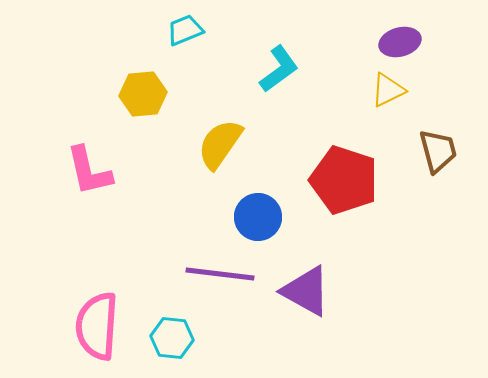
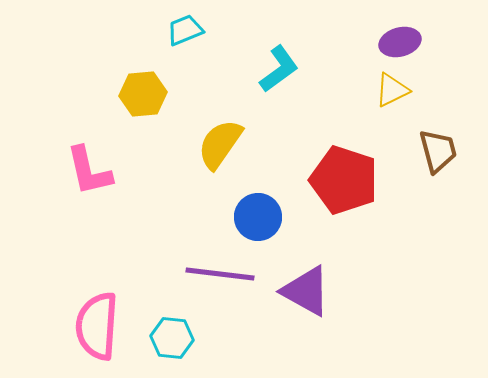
yellow triangle: moved 4 px right
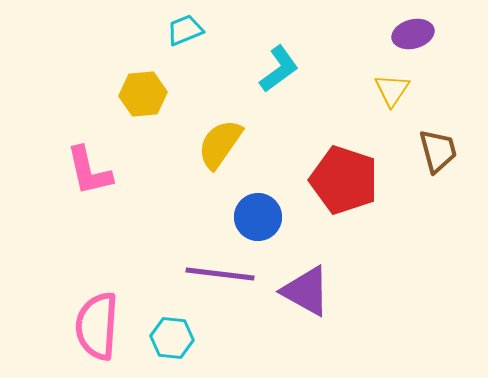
purple ellipse: moved 13 px right, 8 px up
yellow triangle: rotated 30 degrees counterclockwise
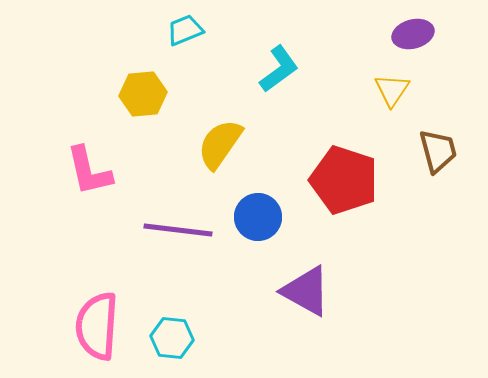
purple line: moved 42 px left, 44 px up
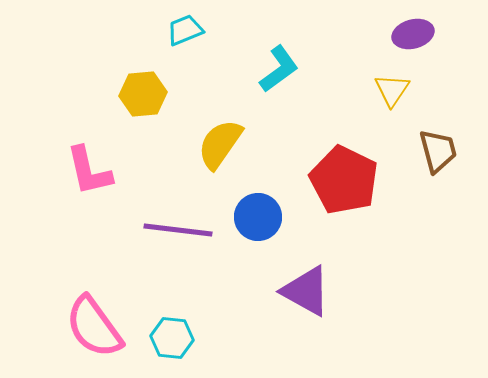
red pentagon: rotated 8 degrees clockwise
pink semicircle: moved 3 px left, 1 px down; rotated 40 degrees counterclockwise
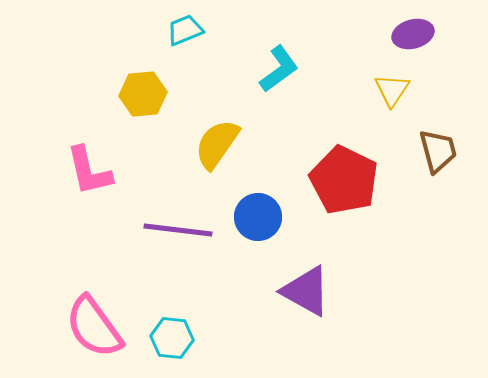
yellow semicircle: moved 3 px left
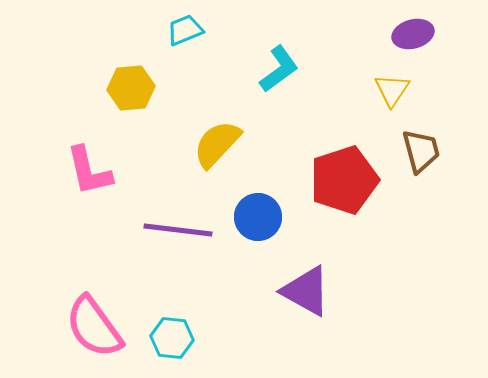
yellow hexagon: moved 12 px left, 6 px up
yellow semicircle: rotated 8 degrees clockwise
brown trapezoid: moved 17 px left
red pentagon: rotated 28 degrees clockwise
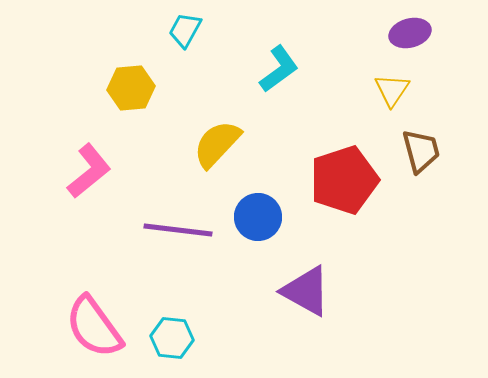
cyan trapezoid: rotated 39 degrees counterclockwise
purple ellipse: moved 3 px left, 1 px up
pink L-shape: rotated 116 degrees counterclockwise
